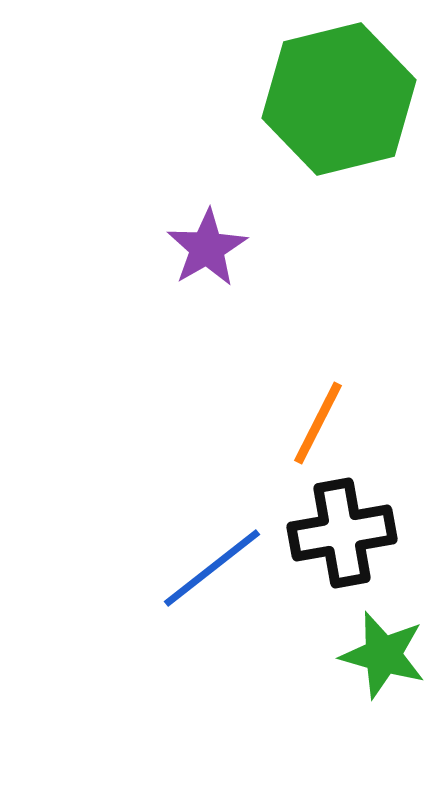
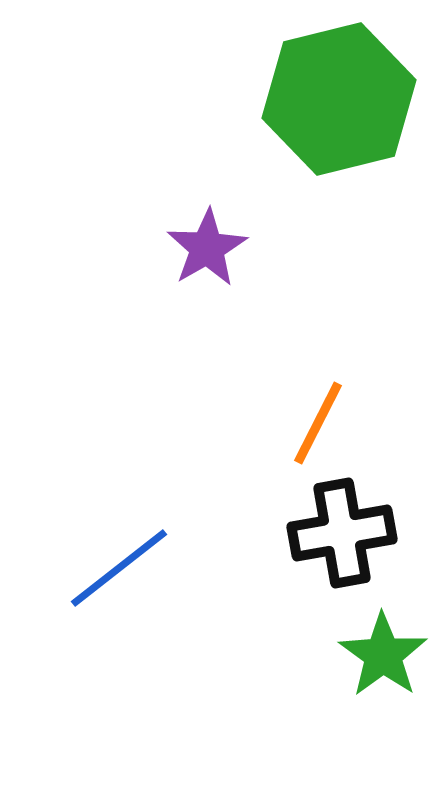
blue line: moved 93 px left
green star: rotated 20 degrees clockwise
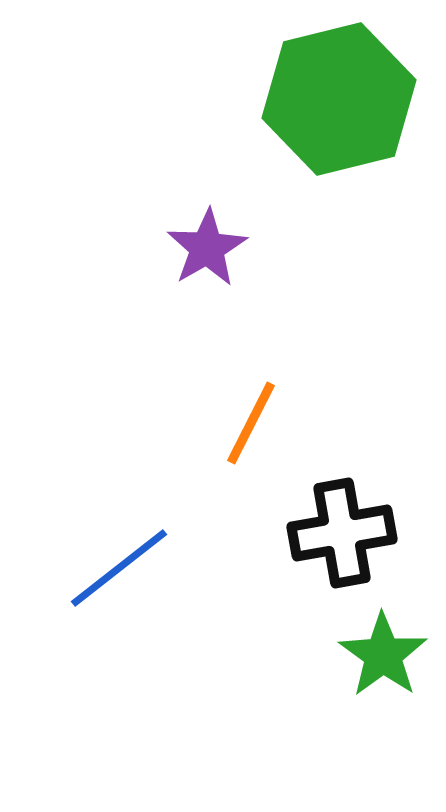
orange line: moved 67 px left
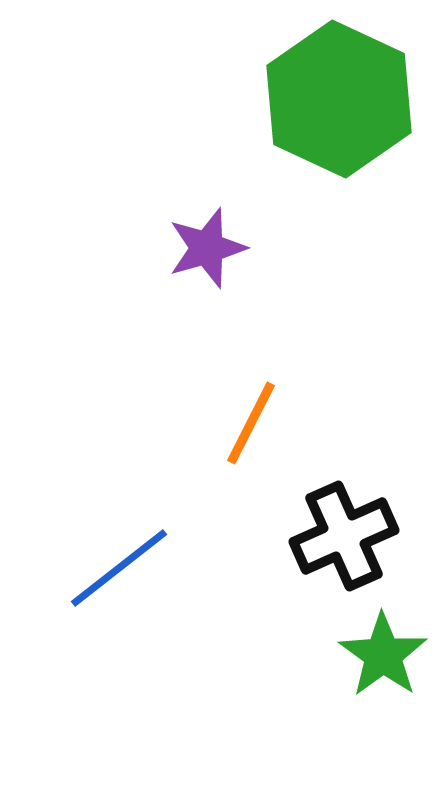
green hexagon: rotated 21 degrees counterclockwise
purple star: rotated 14 degrees clockwise
black cross: moved 2 px right, 3 px down; rotated 14 degrees counterclockwise
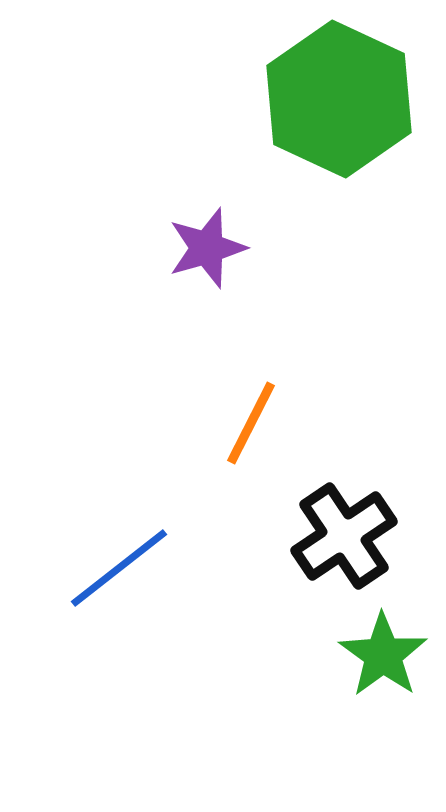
black cross: rotated 10 degrees counterclockwise
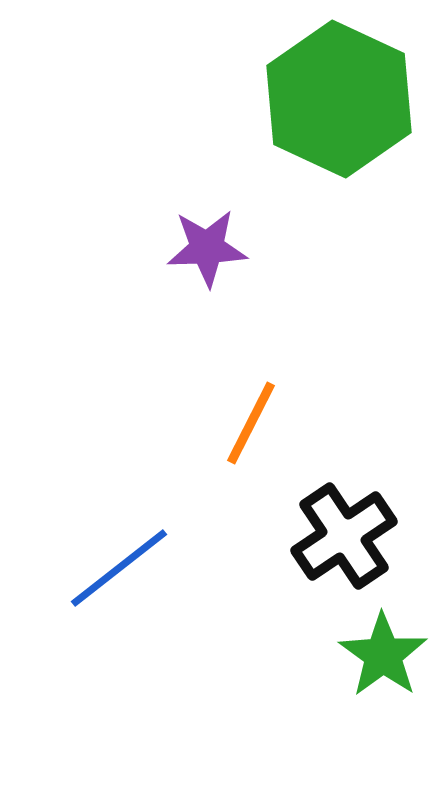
purple star: rotated 14 degrees clockwise
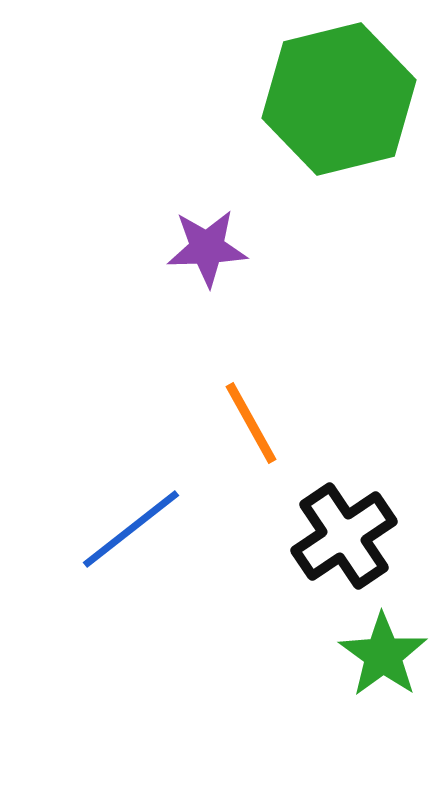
green hexagon: rotated 21 degrees clockwise
orange line: rotated 56 degrees counterclockwise
blue line: moved 12 px right, 39 px up
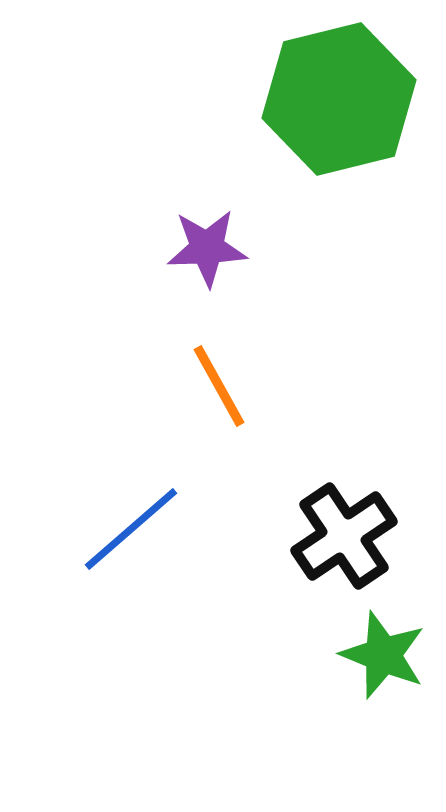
orange line: moved 32 px left, 37 px up
blue line: rotated 3 degrees counterclockwise
green star: rotated 14 degrees counterclockwise
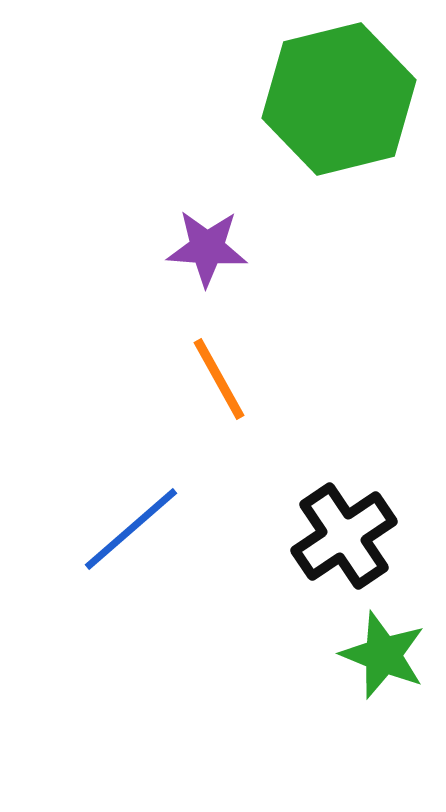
purple star: rotated 6 degrees clockwise
orange line: moved 7 px up
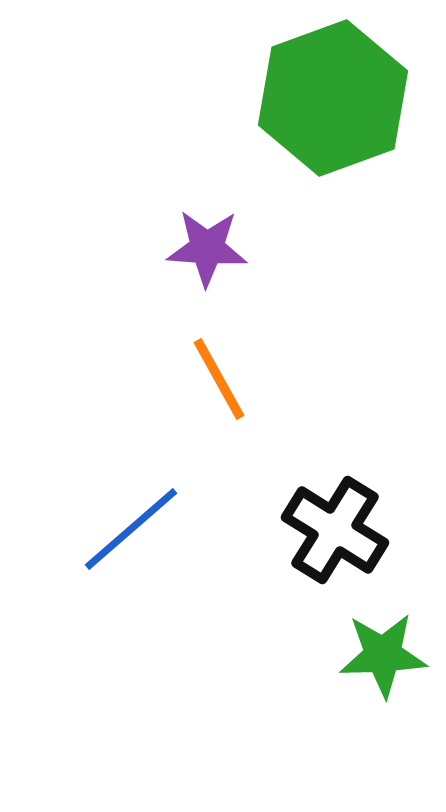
green hexagon: moved 6 px left, 1 px up; rotated 6 degrees counterclockwise
black cross: moved 9 px left, 6 px up; rotated 24 degrees counterclockwise
green star: rotated 24 degrees counterclockwise
